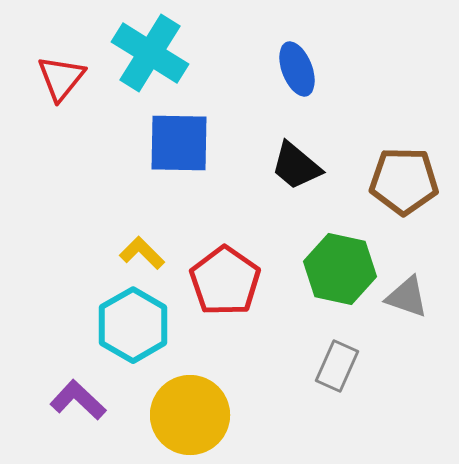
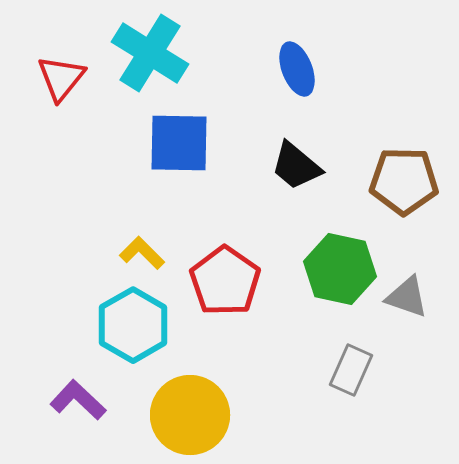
gray rectangle: moved 14 px right, 4 px down
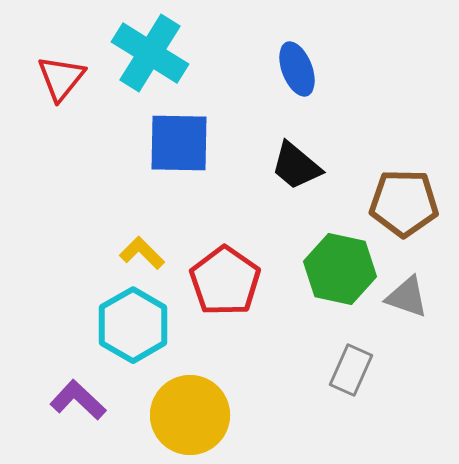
brown pentagon: moved 22 px down
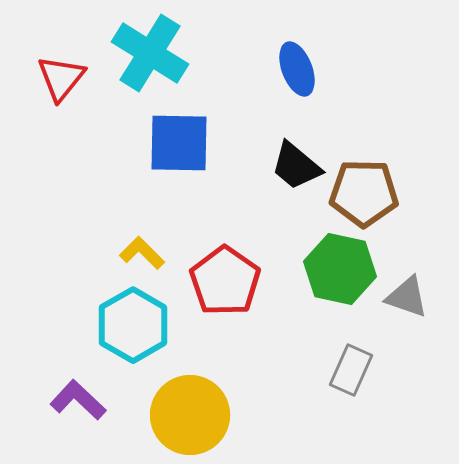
brown pentagon: moved 40 px left, 10 px up
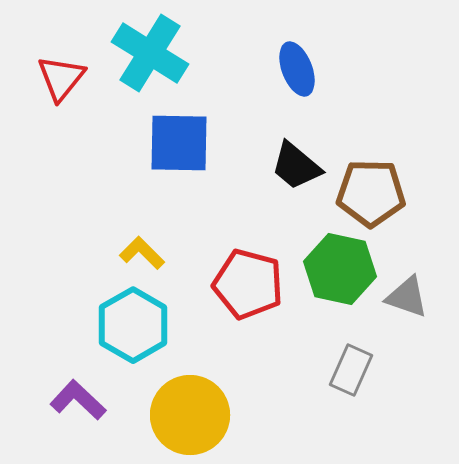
brown pentagon: moved 7 px right
red pentagon: moved 23 px right, 3 px down; rotated 20 degrees counterclockwise
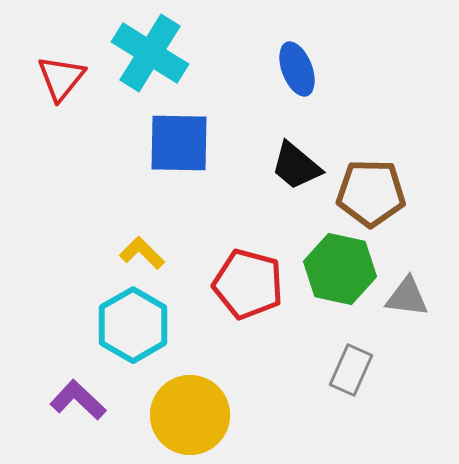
gray triangle: rotated 12 degrees counterclockwise
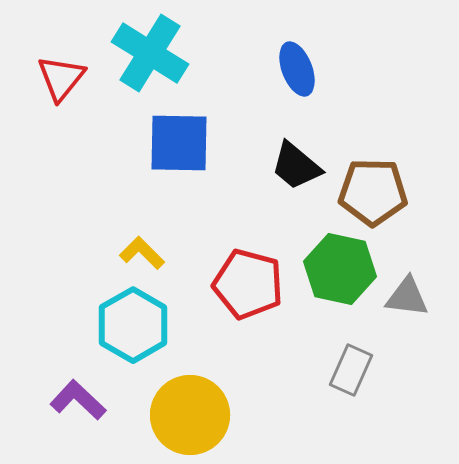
brown pentagon: moved 2 px right, 1 px up
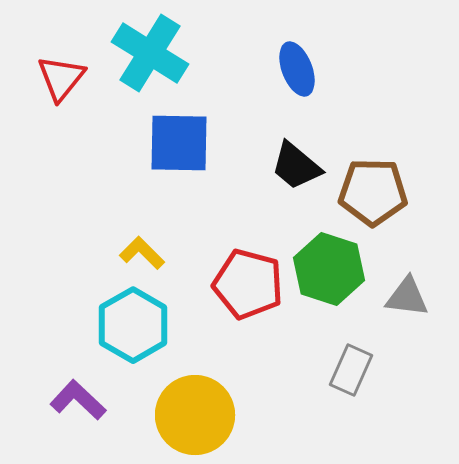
green hexagon: moved 11 px left; rotated 6 degrees clockwise
yellow circle: moved 5 px right
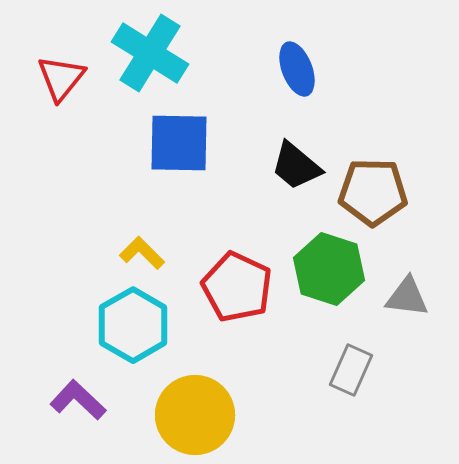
red pentagon: moved 11 px left, 3 px down; rotated 10 degrees clockwise
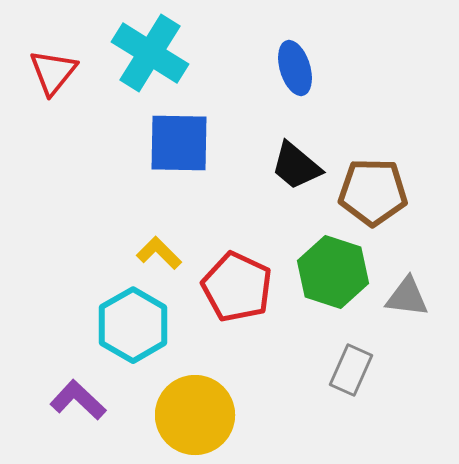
blue ellipse: moved 2 px left, 1 px up; rotated 4 degrees clockwise
red triangle: moved 8 px left, 6 px up
yellow L-shape: moved 17 px right
green hexagon: moved 4 px right, 3 px down
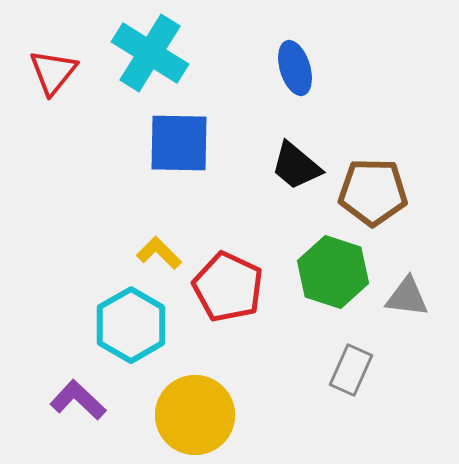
red pentagon: moved 9 px left
cyan hexagon: moved 2 px left
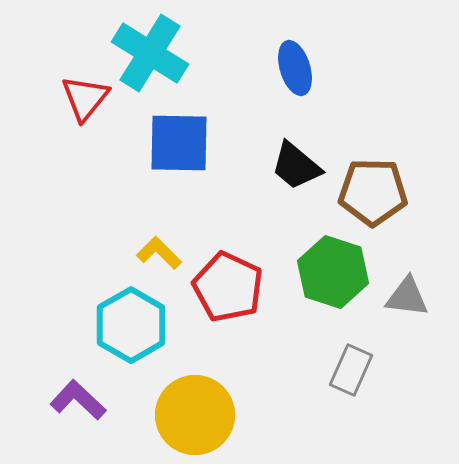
red triangle: moved 32 px right, 26 px down
